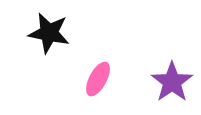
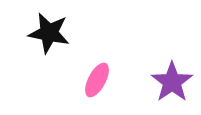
pink ellipse: moved 1 px left, 1 px down
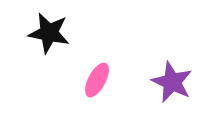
purple star: rotated 12 degrees counterclockwise
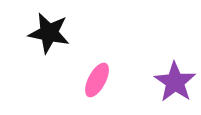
purple star: moved 3 px right; rotated 9 degrees clockwise
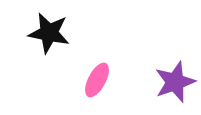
purple star: rotated 18 degrees clockwise
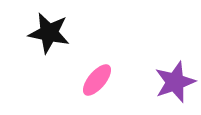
pink ellipse: rotated 12 degrees clockwise
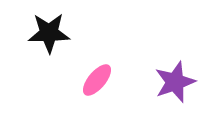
black star: rotated 12 degrees counterclockwise
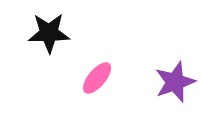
pink ellipse: moved 2 px up
